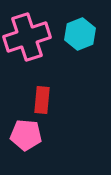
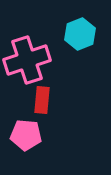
pink cross: moved 23 px down
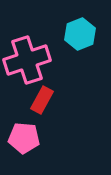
red rectangle: rotated 24 degrees clockwise
pink pentagon: moved 2 px left, 3 px down
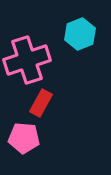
red rectangle: moved 1 px left, 3 px down
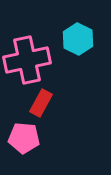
cyan hexagon: moved 2 px left, 5 px down; rotated 12 degrees counterclockwise
pink cross: rotated 6 degrees clockwise
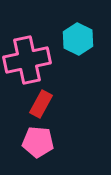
red rectangle: moved 1 px down
pink pentagon: moved 14 px right, 4 px down
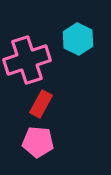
pink cross: rotated 6 degrees counterclockwise
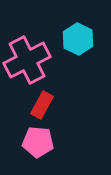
pink cross: rotated 9 degrees counterclockwise
red rectangle: moved 1 px right, 1 px down
